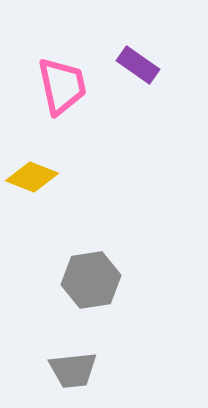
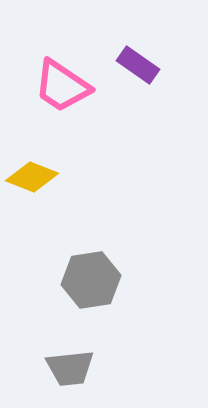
pink trapezoid: rotated 136 degrees clockwise
gray trapezoid: moved 3 px left, 2 px up
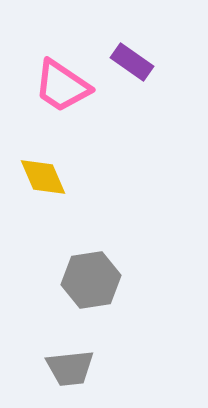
purple rectangle: moved 6 px left, 3 px up
yellow diamond: moved 11 px right; rotated 45 degrees clockwise
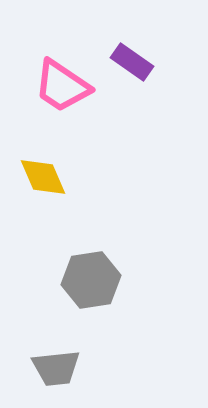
gray trapezoid: moved 14 px left
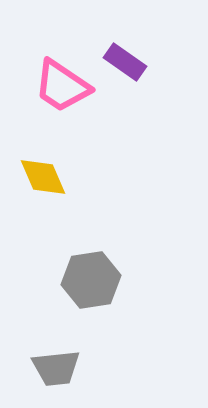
purple rectangle: moved 7 px left
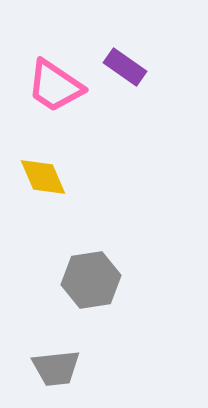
purple rectangle: moved 5 px down
pink trapezoid: moved 7 px left
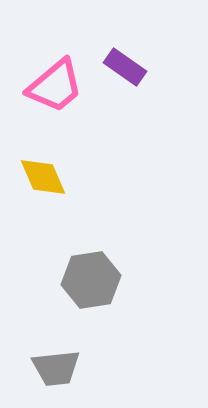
pink trapezoid: rotated 74 degrees counterclockwise
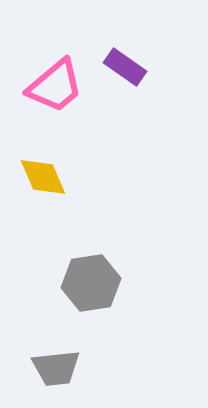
gray hexagon: moved 3 px down
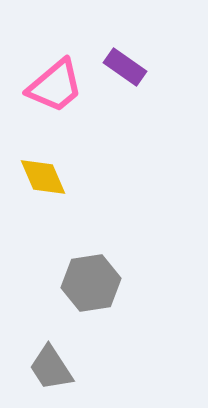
gray trapezoid: moved 5 px left; rotated 63 degrees clockwise
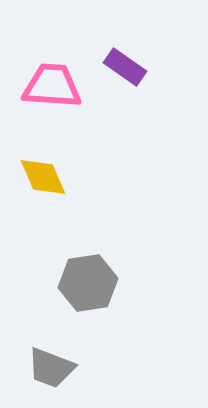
pink trapezoid: moved 3 px left; rotated 136 degrees counterclockwise
gray hexagon: moved 3 px left
gray trapezoid: rotated 36 degrees counterclockwise
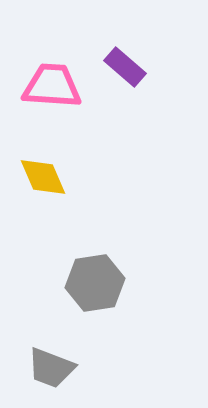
purple rectangle: rotated 6 degrees clockwise
gray hexagon: moved 7 px right
